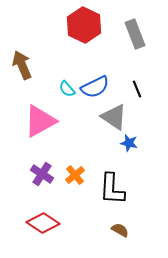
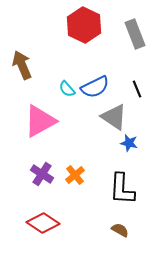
black L-shape: moved 10 px right
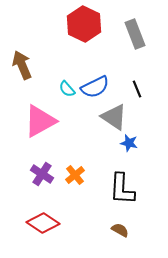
red hexagon: moved 1 px up
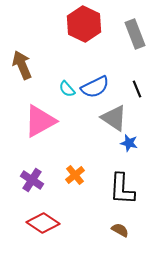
gray triangle: moved 1 px down
purple cross: moved 10 px left, 6 px down
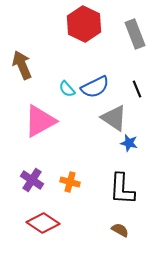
orange cross: moved 5 px left, 7 px down; rotated 36 degrees counterclockwise
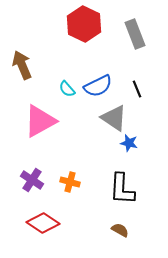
blue semicircle: moved 3 px right, 1 px up
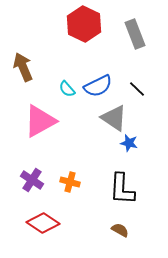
brown arrow: moved 1 px right, 2 px down
black line: rotated 24 degrees counterclockwise
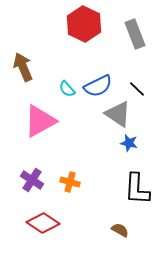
gray triangle: moved 4 px right, 4 px up
black L-shape: moved 15 px right
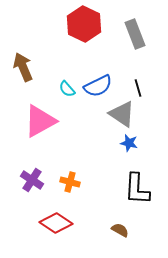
black line: moved 1 px right, 1 px up; rotated 30 degrees clockwise
gray triangle: moved 4 px right
red diamond: moved 13 px right
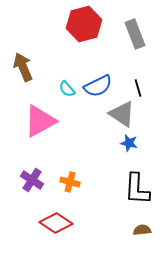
red hexagon: rotated 20 degrees clockwise
brown semicircle: moved 22 px right; rotated 36 degrees counterclockwise
